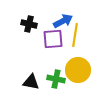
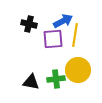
green cross: rotated 18 degrees counterclockwise
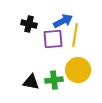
green cross: moved 2 px left, 1 px down
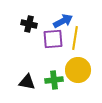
yellow line: moved 3 px down
black triangle: moved 4 px left
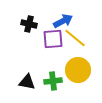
yellow line: rotated 60 degrees counterclockwise
green cross: moved 1 px left, 1 px down
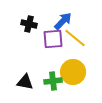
blue arrow: rotated 18 degrees counterclockwise
yellow circle: moved 5 px left, 2 px down
black triangle: moved 2 px left
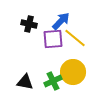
blue arrow: moved 2 px left
green cross: rotated 18 degrees counterclockwise
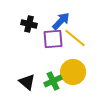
black triangle: moved 2 px right; rotated 30 degrees clockwise
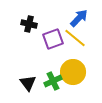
blue arrow: moved 18 px right, 3 px up
purple square: rotated 15 degrees counterclockwise
black triangle: moved 1 px right, 1 px down; rotated 12 degrees clockwise
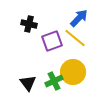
purple square: moved 1 px left, 2 px down
green cross: moved 1 px right
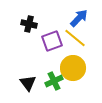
yellow circle: moved 4 px up
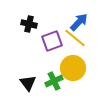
blue arrow: moved 4 px down
